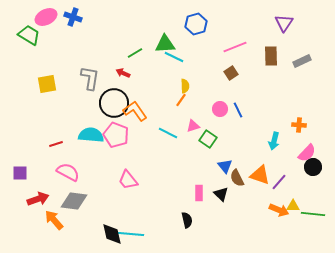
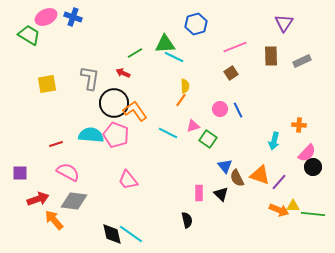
cyan line at (131, 234): rotated 30 degrees clockwise
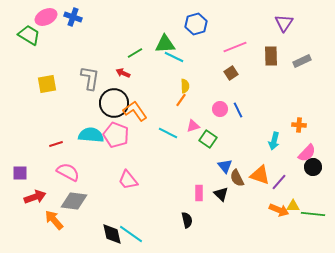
red arrow at (38, 199): moved 3 px left, 2 px up
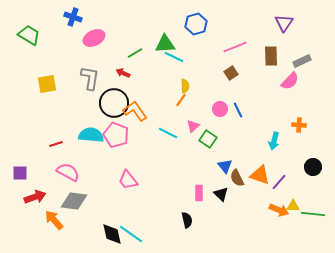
pink ellipse at (46, 17): moved 48 px right, 21 px down
pink triangle at (193, 126): rotated 24 degrees counterclockwise
pink semicircle at (307, 153): moved 17 px left, 72 px up
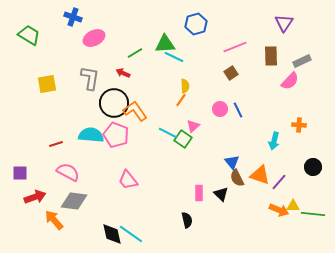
green square at (208, 139): moved 25 px left
blue triangle at (225, 166): moved 7 px right, 4 px up
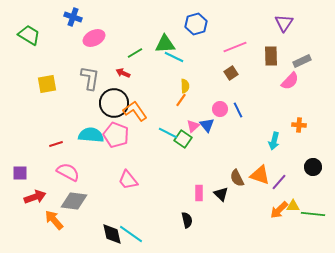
blue triangle at (232, 162): moved 25 px left, 37 px up
orange arrow at (279, 210): rotated 114 degrees clockwise
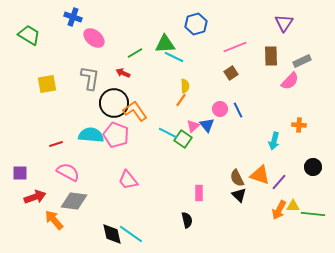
pink ellipse at (94, 38): rotated 65 degrees clockwise
black triangle at (221, 194): moved 18 px right, 1 px down
orange arrow at (279, 210): rotated 18 degrees counterclockwise
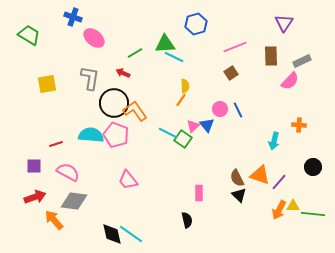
purple square at (20, 173): moved 14 px right, 7 px up
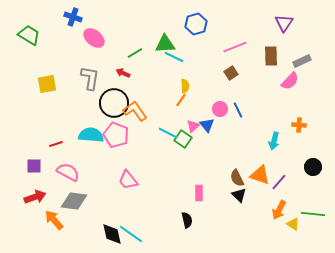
yellow triangle at (293, 206): moved 18 px down; rotated 32 degrees clockwise
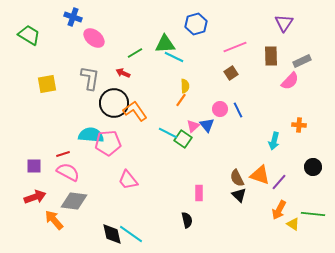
pink pentagon at (116, 135): moved 8 px left, 8 px down; rotated 25 degrees counterclockwise
red line at (56, 144): moved 7 px right, 10 px down
